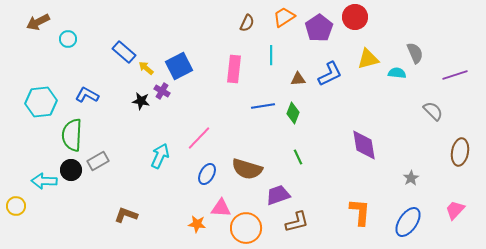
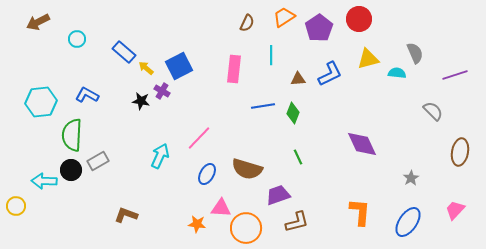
red circle at (355, 17): moved 4 px right, 2 px down
cyan circle at (68, 39): moved 9 px right
purple diamond at (364, 145): moved 2 px left, 1 px up; rotated 16 degrees counterclockwise
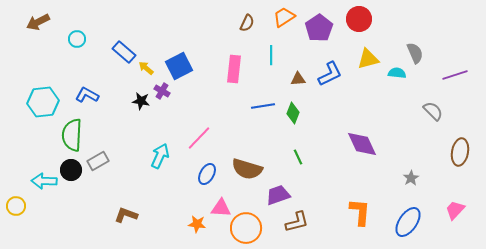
cyan hexagon at (41, 102): moved 2 px right
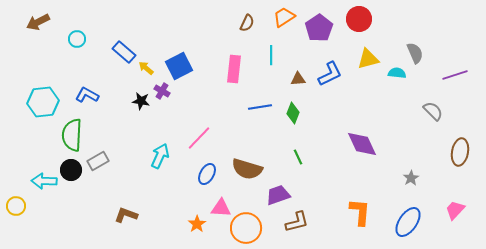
blue line at (263, 106): moved 3 px left, 1 px down
orange star at (197, 224): rotated 30 degrees clockwise
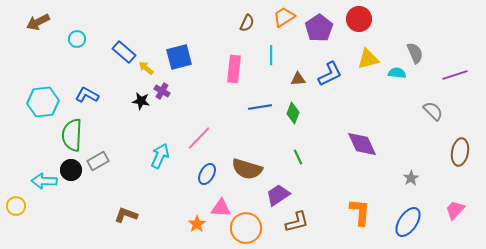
blue square at (179, 66): moved 9 px up; rotated 12 degrees clockwise
purple trapezoid at (278, 195): rotated 15 degrees counterclockwise
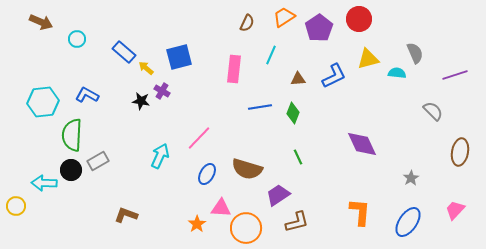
brown arrow at (38, 22): moved 3 px right; rotated 130 degrees counterclockwise
cyan line at (271, 55): rotated 24 degrees clockwise
blue L-shape at (330, 74): moved 4 px right, 2 px down
cyan arrow at (44, 181): moved 2 px down
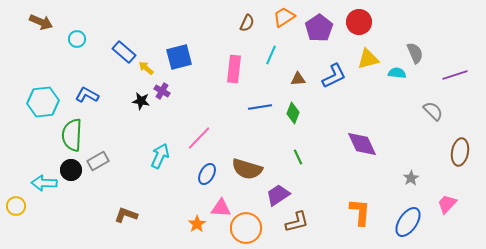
red circle at (359, 19): moved 3 px down
pink trapezoid at (455, 210): moved 8 px left, 6 px up
